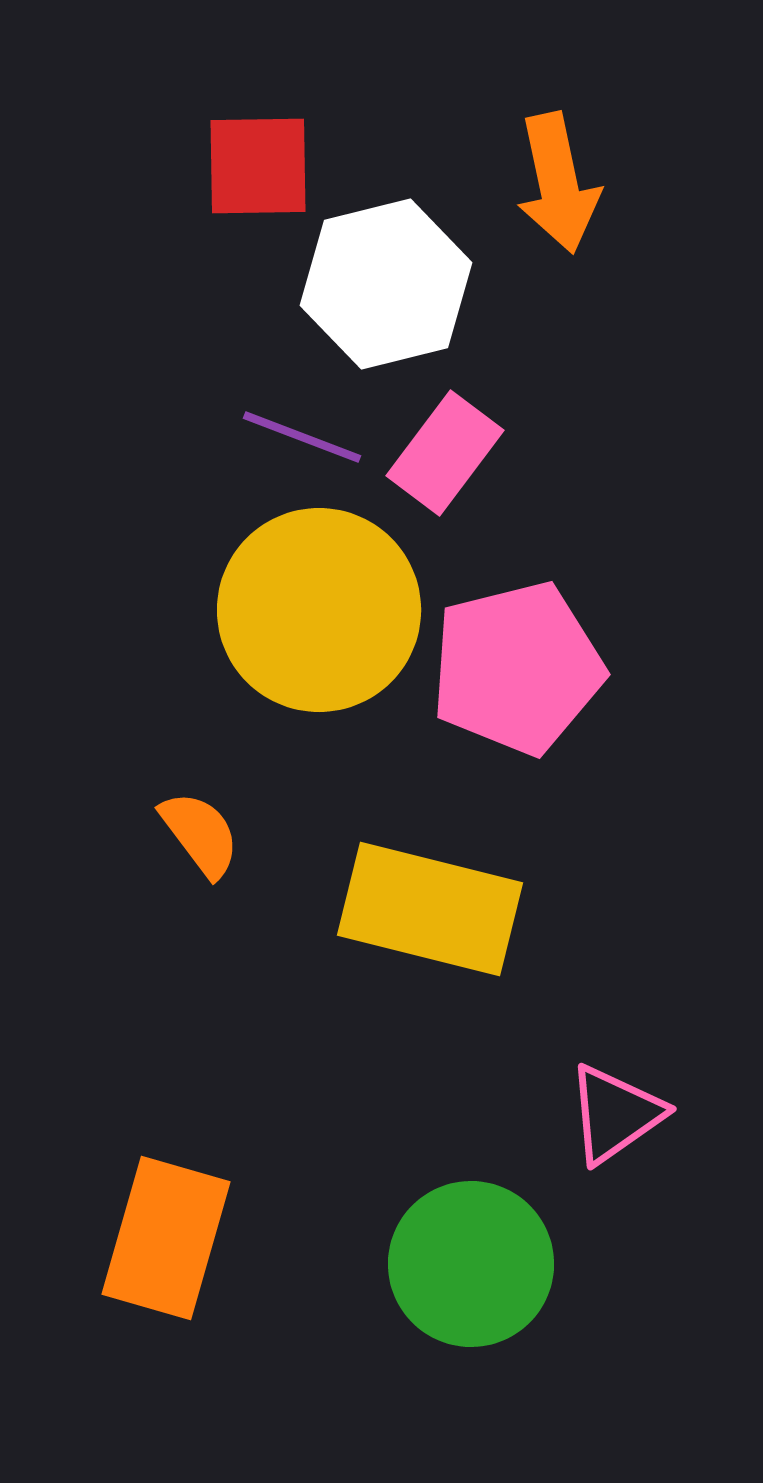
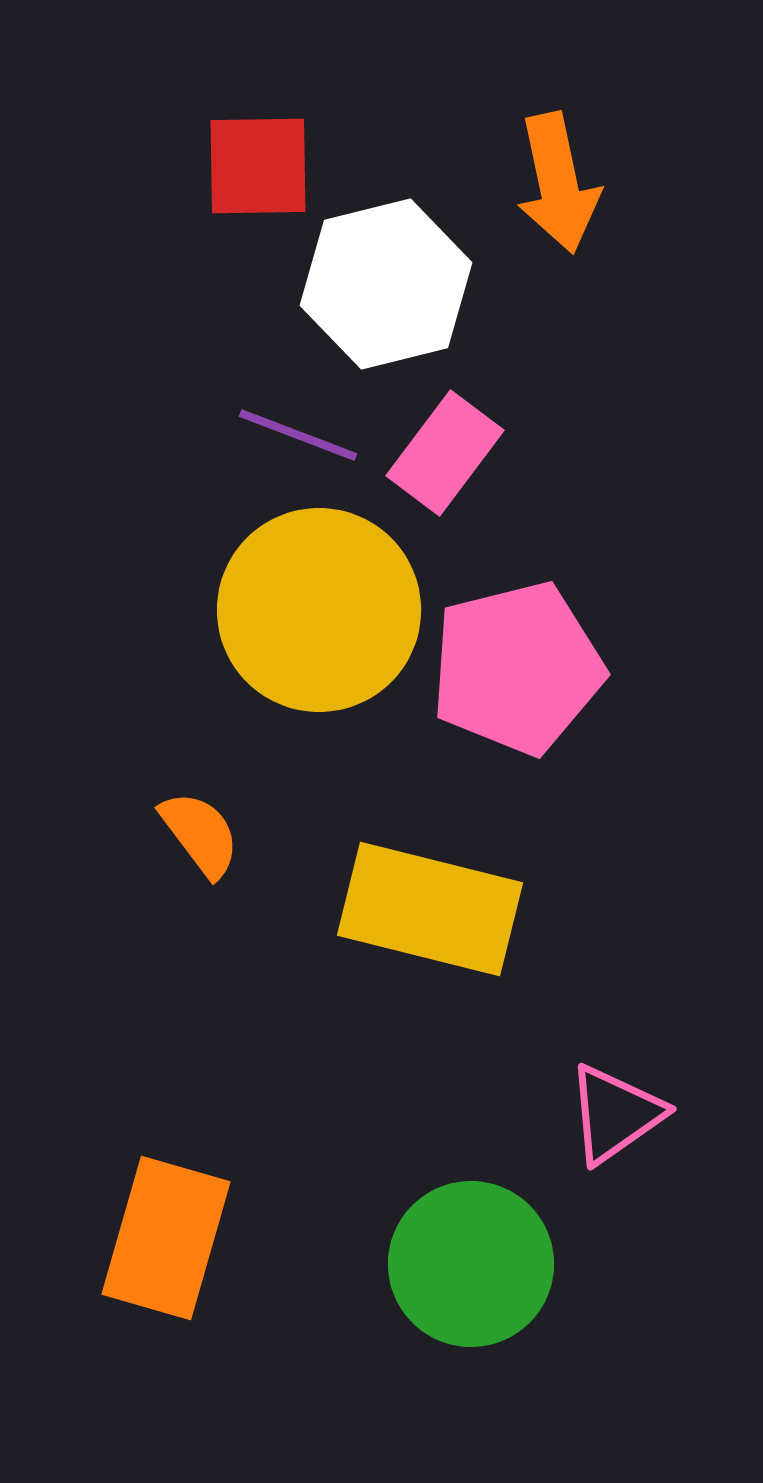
purple line: moved 4 px left, 2 px up
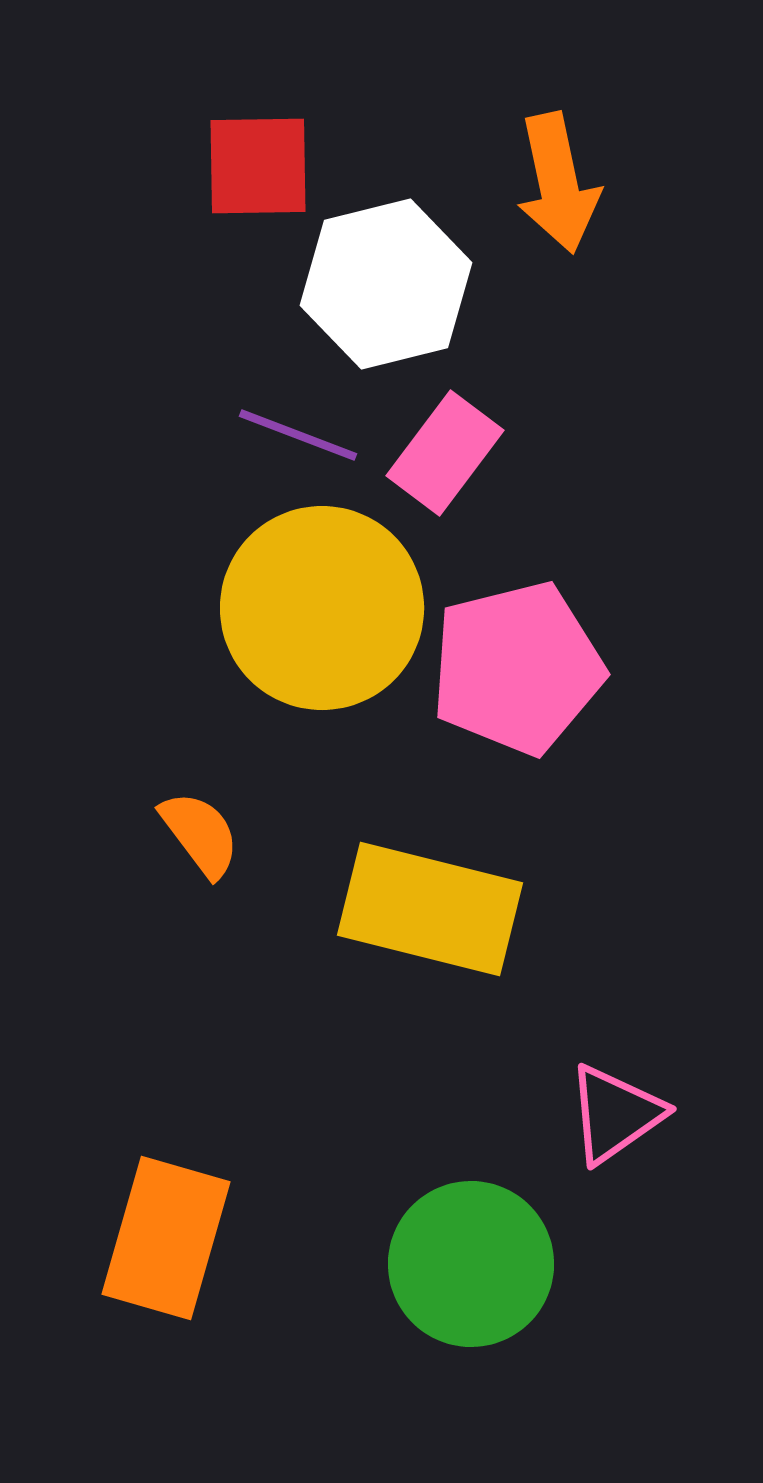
yellow circle: moved 3 px right, 2 px up
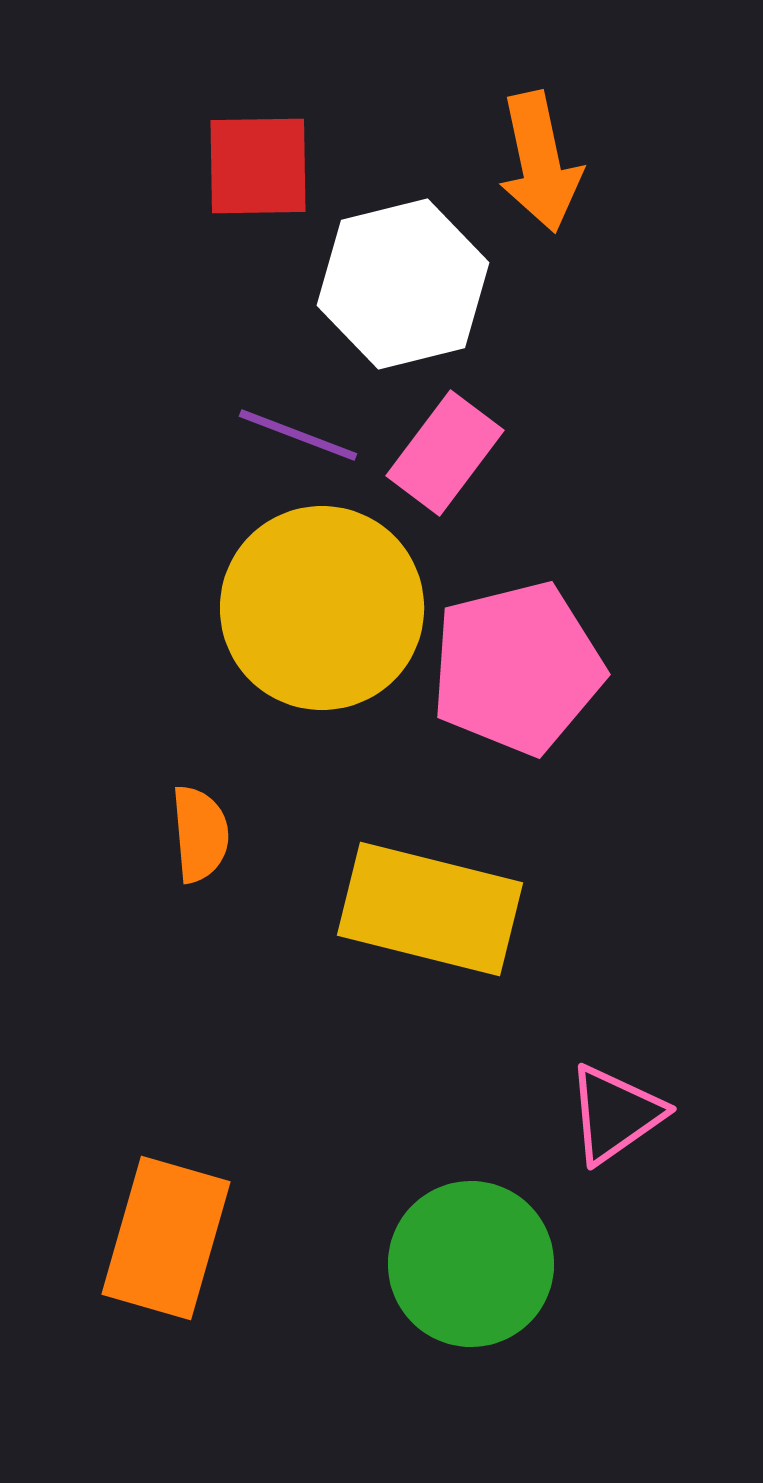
orange arrow: moved 18 px left, 21 px up
white hexagon: moved 17 px right
orange semicircle: rotated 32 degrees clockwise
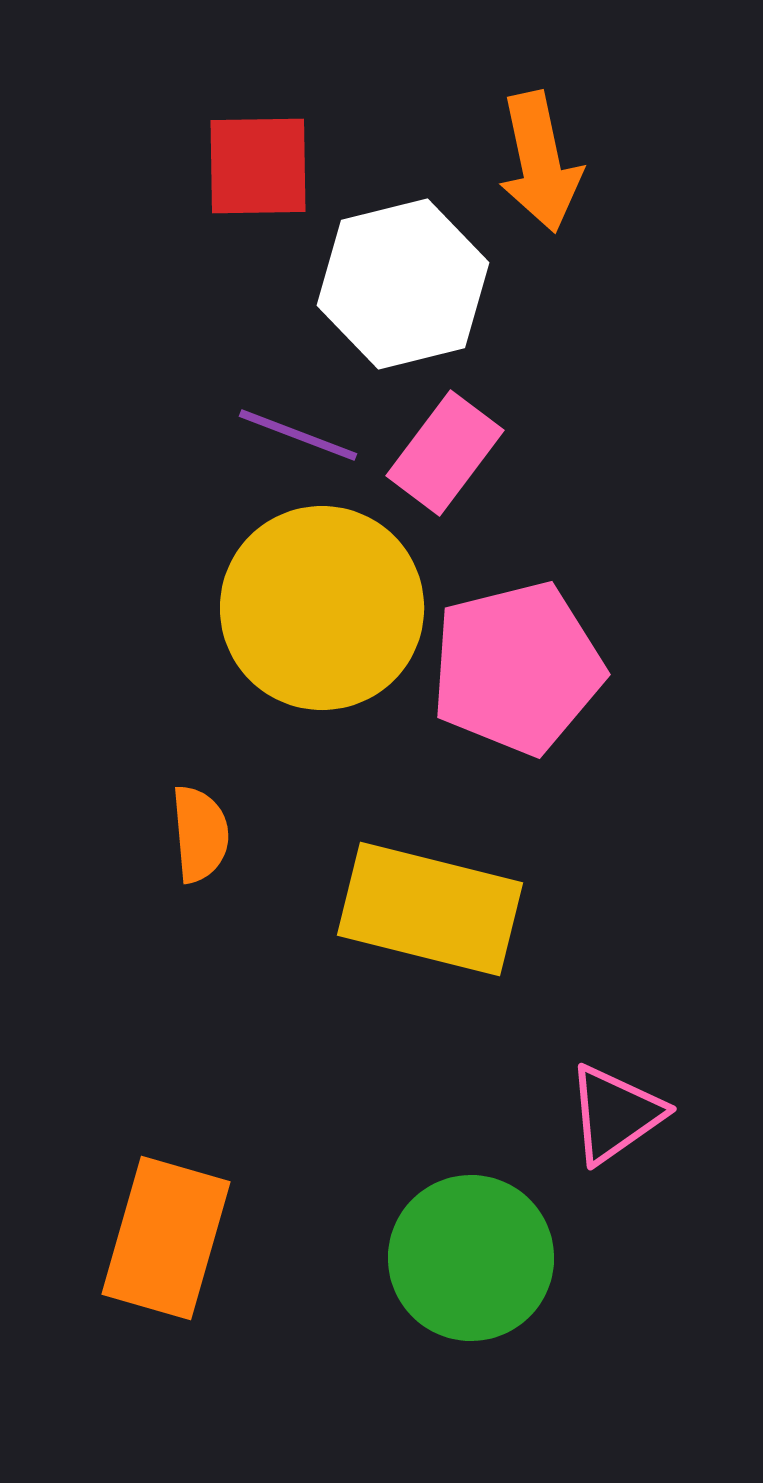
green circle: moved 6 px up
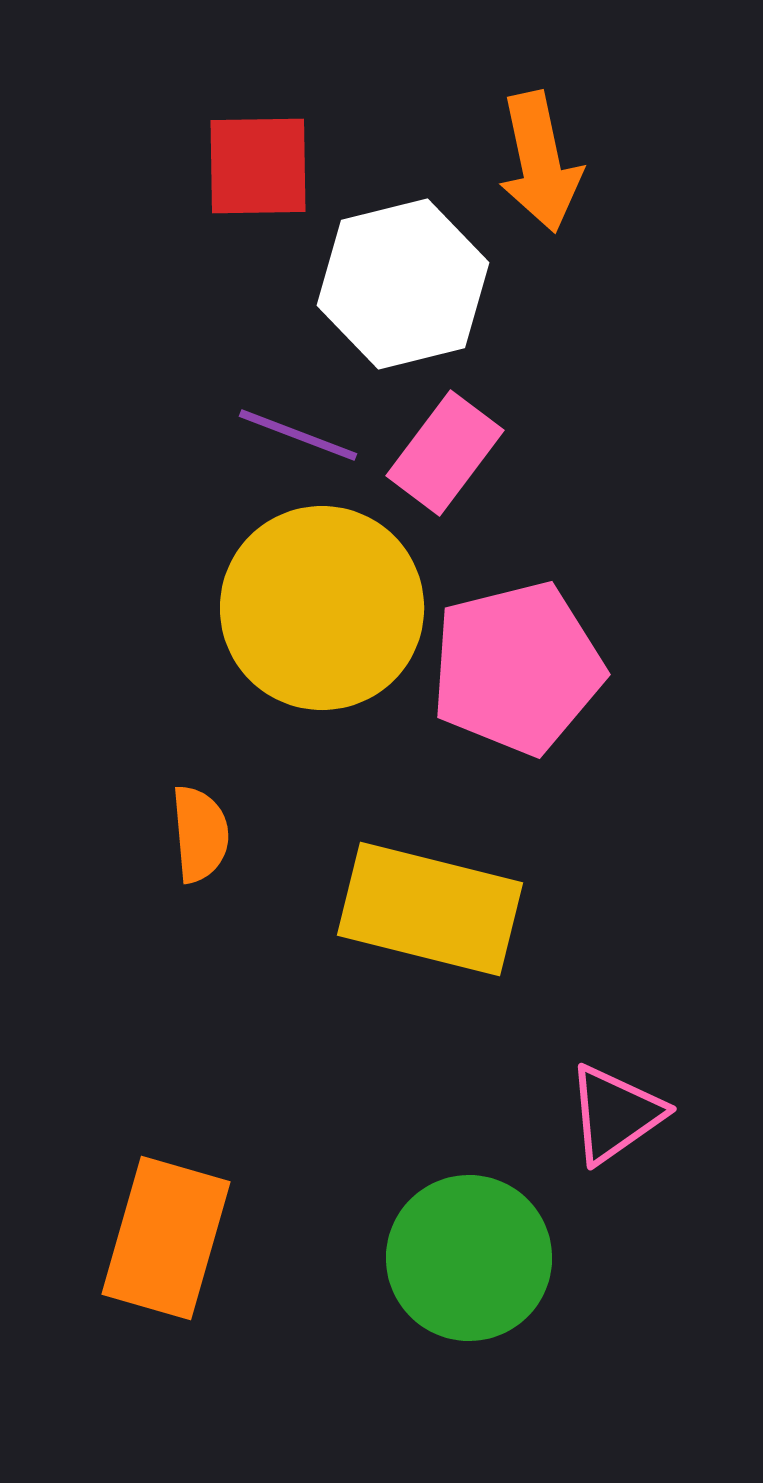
green circle: moved 2 px left
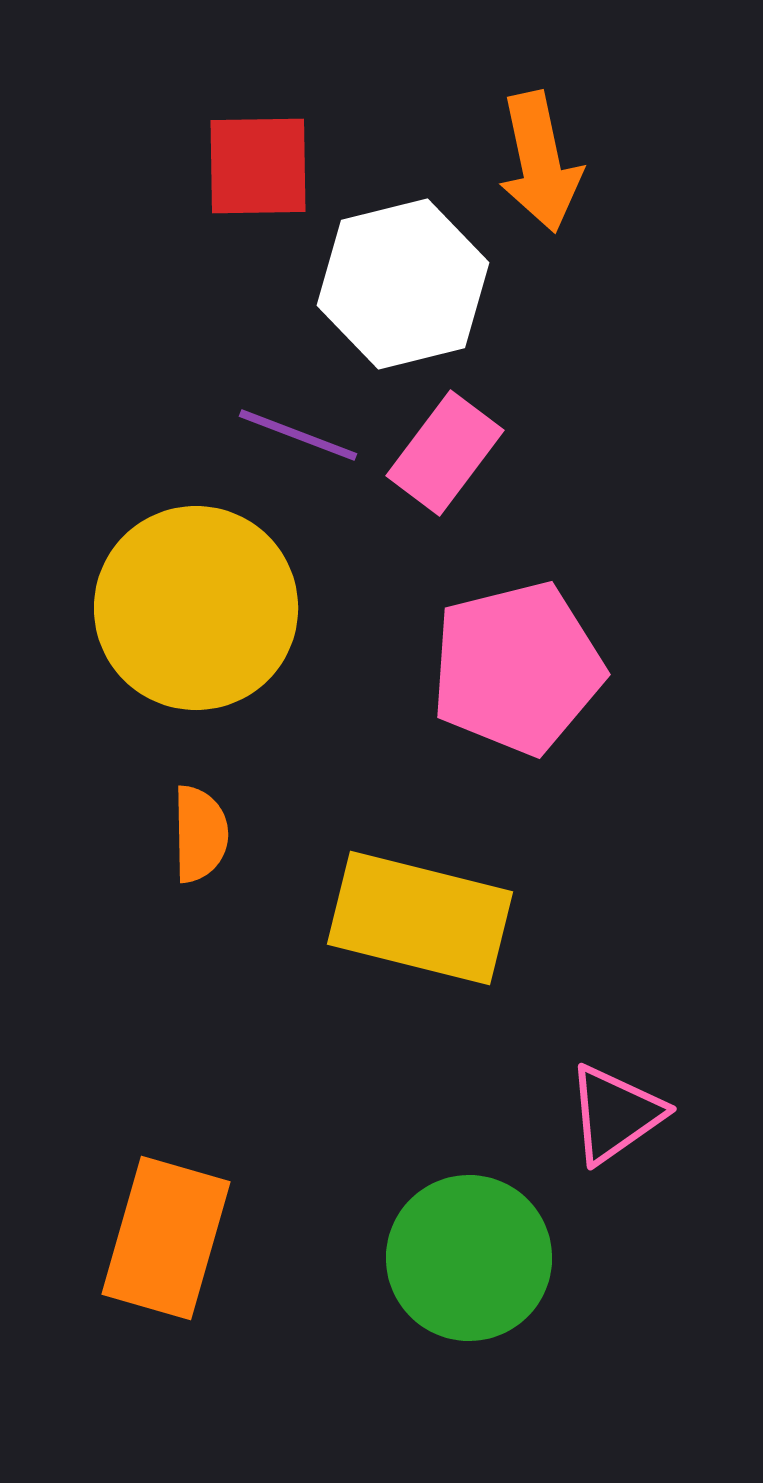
yellow circle: moved 126 px left
orange semicircle: rotated 4 degrees clockwise
yellow rectangle: moved 10 px left, 9 px down
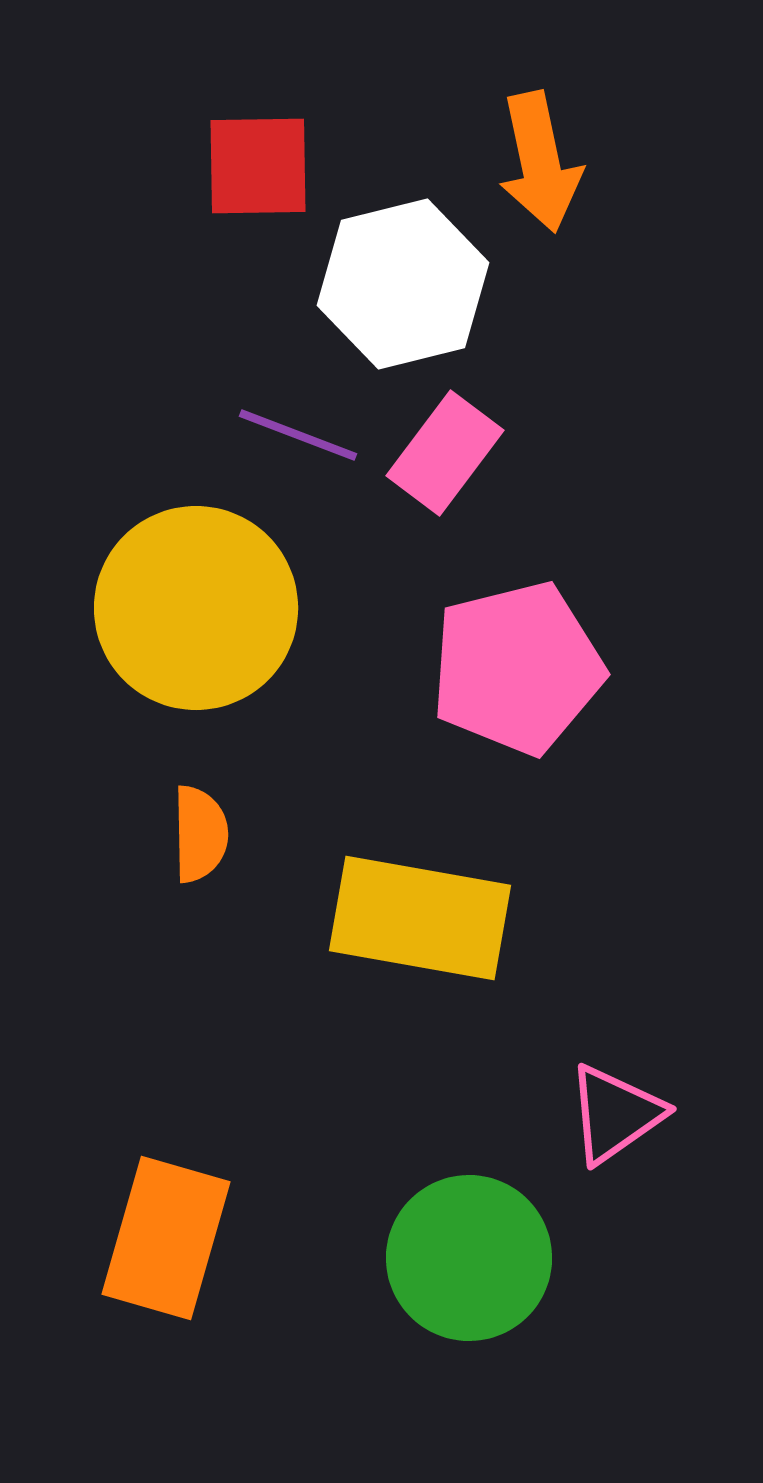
yellow rectangle: rotated 4 degrees counterclockwise
